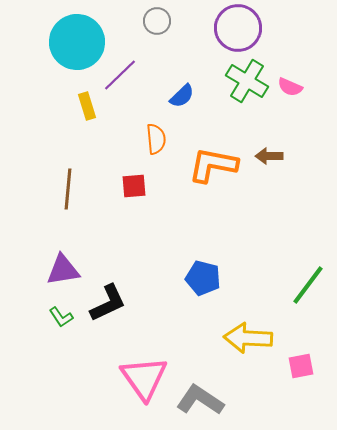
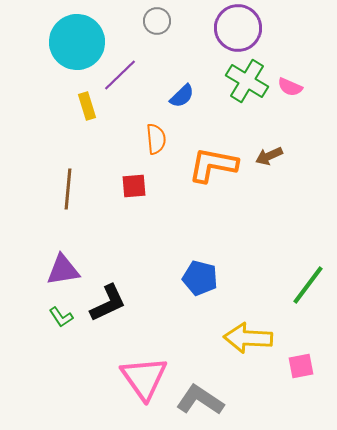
brown arrow: rotated 24 degrees counterclockwise
blue pentagon: moved 3 px left
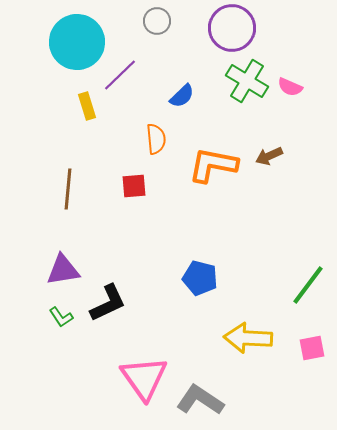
purple circle: moved 6 px left
pink square: moved 11 px right, 18 px up
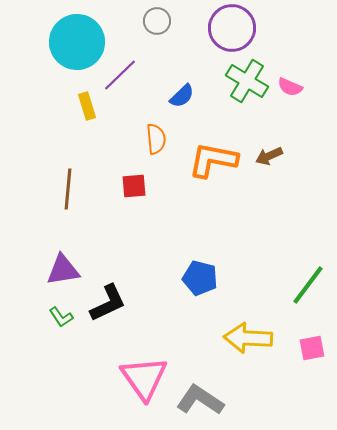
orange L-shape: moved 5 px up
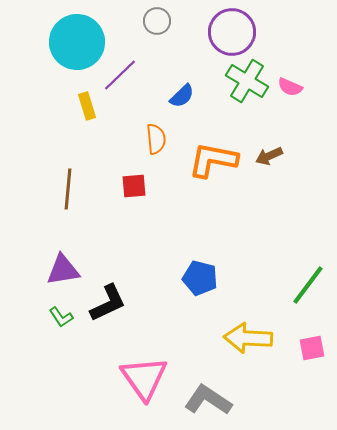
purple circle: moved 4 px down
gray L-shape: moved 8 px right
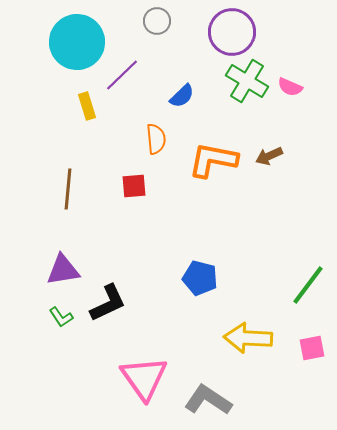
purple line: moved 2 px right
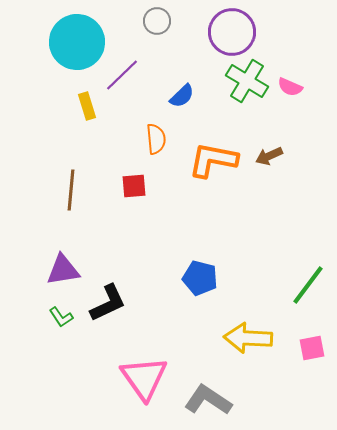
brown line: moved 3 px right, 1 px down
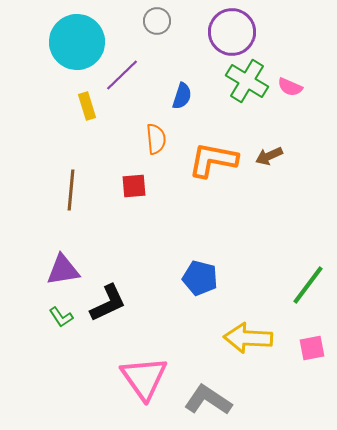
blue semicircle: rotated 28 degrees counterclockwise
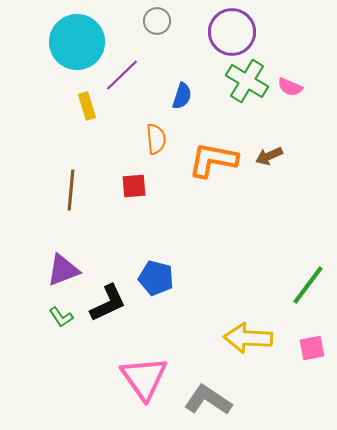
purple triangle: rotated 12 degrees counterclockwise
blue pentagon: moved 44 px left
